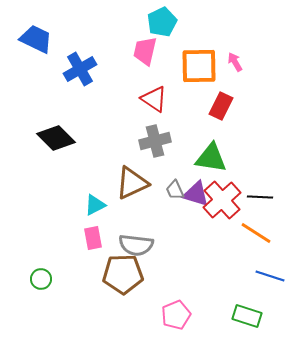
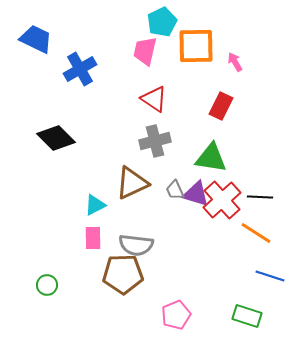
orange square: moved 3 px left, 20 px up
pink rectangle: rotated 10 degrees clockwise
green circle: moved 6 px right, 6 px down
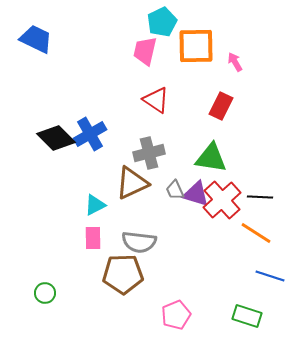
blue cross: moved 10 px right, 65 px down
red triangle: moved 2 px right, 1 px down
gray cross: moved 6 px left, 12 px down
gray semicircle: moved 3 px right, 3 px up
green circle: moved 2 px left, 8 px down
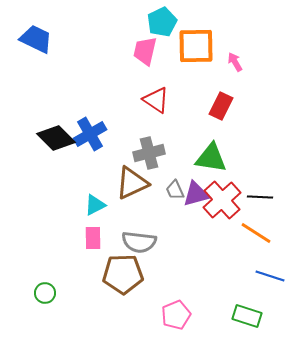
purple triangle: rotated 32 degrees counterclockwise
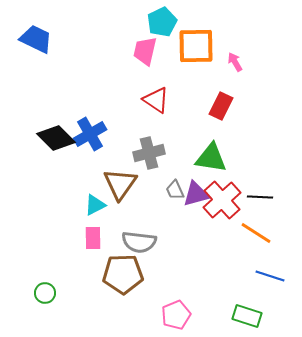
brown triangle: moved 12 px left, 1 px down; rotated 30 degrees counterclockwise
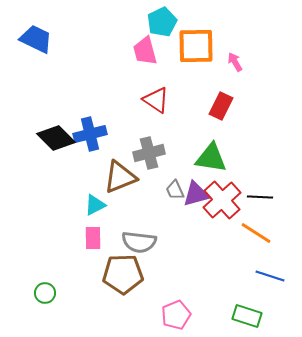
pink trapezoid: rotated 28 degrees counterclockwise
blue cross: rotated 16 degrees clockwise
brown triangle: moved 7 px up; rotated 33 degrees clockwise
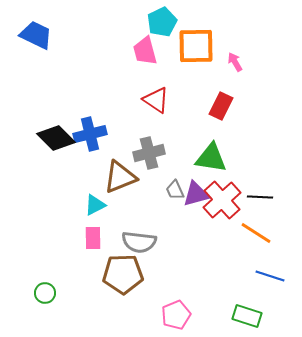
blue trapezoid: moved 4 px up
